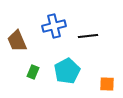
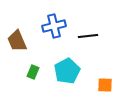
orange square: moved 2 px left, 1 px down
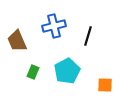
black line: rotated 66 degrees counterclockwise
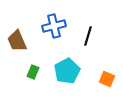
orange square: moved 2 px right, 6 px up; rotated 21 degrees clockwise
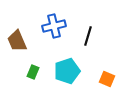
cyan pentagon: rotated 10 degrees clockwise
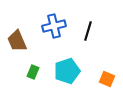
black line: moved 5 px up
